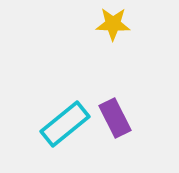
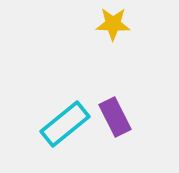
purple rectangle: moved 1 px up
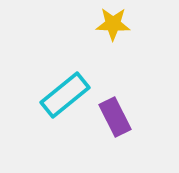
cyan rectangle: moved 29 px up
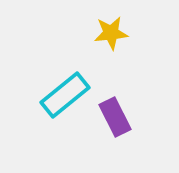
yellow star: moved 2 px left, 9 px down; rotated 8 degrees counterclockwise
